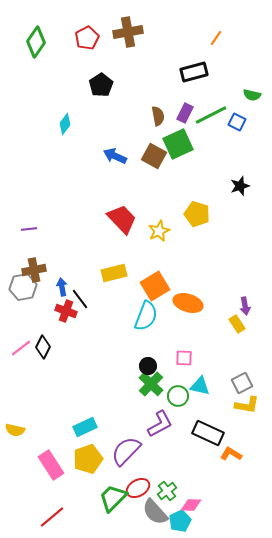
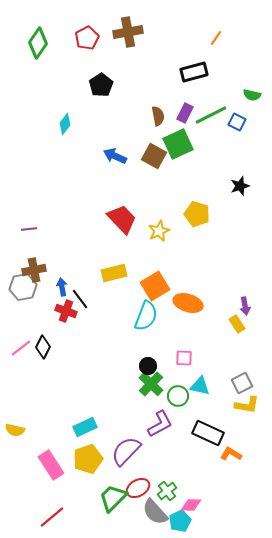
green diamond at (36, 42): moved 2 px right, 1 px down
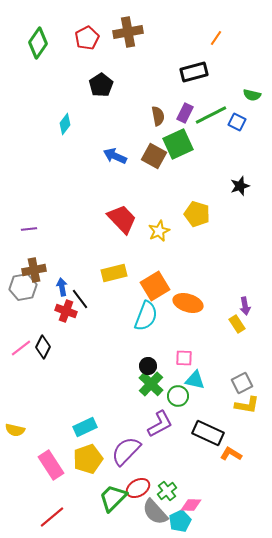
cyan triangle at (200, 386): moved 5 px left, 6 px up
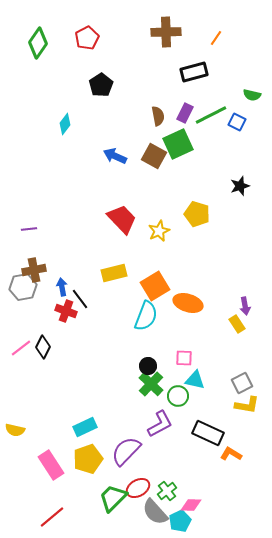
brown cross at (128, 32): moved 38 px right; rotated 8 degrees clockwise
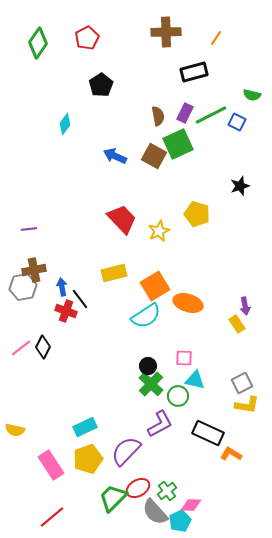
cyan semicircle at (146, 316): rotated 36 degrees clockwise
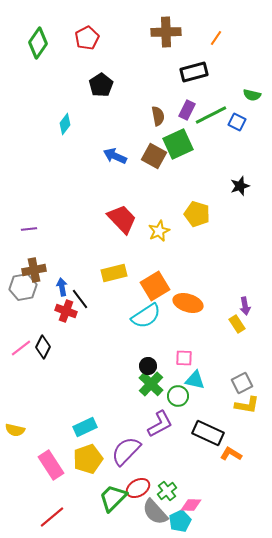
purple rectangle at (185, 113): moved 2 px right, 3 px up
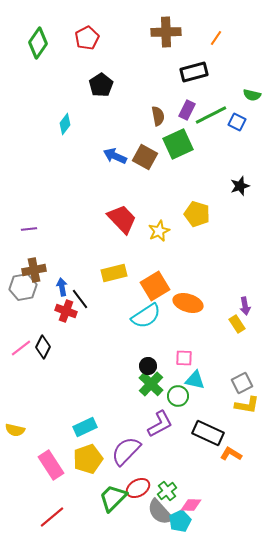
brown square at (154, 156): moved 9 px left, 1 px down
gray semicircle at (155, 512): moved 5 px right
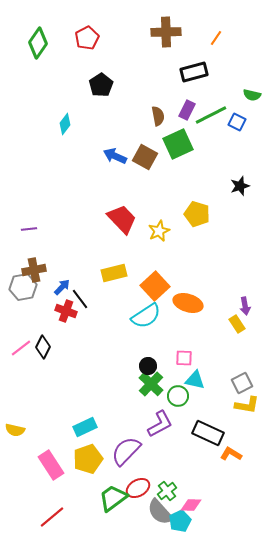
orange square at (155, 286): rotated 12 degrees counterclockwise
blue arrow at (62, 287): rotated 54 degrees clockwise
green trapezoid at (113, 498): rotated 8 degrees clockwise
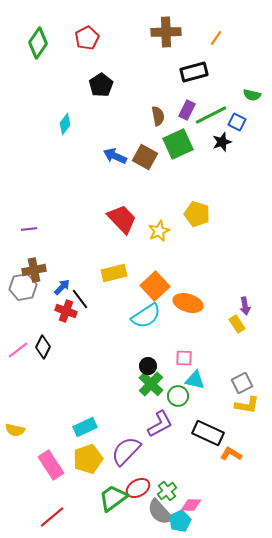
black star at (240, 186): moved 18 px left, 44 px up
pink line at (21, 348): moved 3 px left, 2 px down
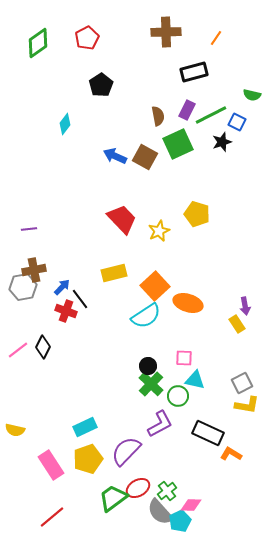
green diamond at (38, 43): rotated 20 degrees clockwise
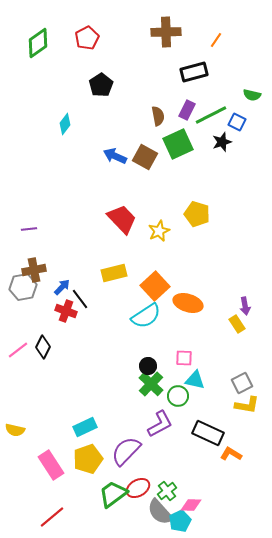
orange line at (216, 38): moved 2 px down
green trapezoid at (113, 498): moved 4 px up
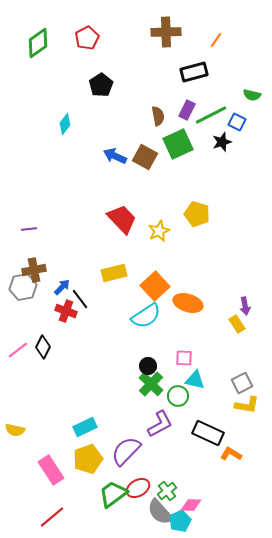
pink rectangle at (51, 465): moved 5 px down
